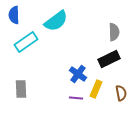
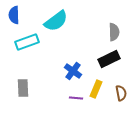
cyan rectangle: moved 1 px right; rotated 15 degrees clockwise
blue cross: moved 5 px left, 3 px up
gray rectangle: moved 2 px right, 1 px up
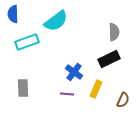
blue semicircle: moved 1 px left, 1 px up
blue cross: moved 1 px right, 1 px down
brown semicircle: moved 2 px right, 7 px down; rotated 35 degrees clockwise
purple line: moved 9 px left, 4 px up
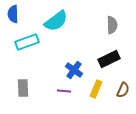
gray semicircle: moved 2 px left, 7 px up
blue cross: moved 2 px up
purple line: moved 3 px left, 3 px up
brown semicircle: moved 10 px up
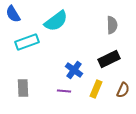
blue semicircle: rotated 30 degrees counterclockwise
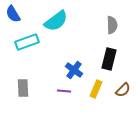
black rectangle: rotated 50 degrees counterclockwise
brown semicircle: rotated 21 degrees clockwise
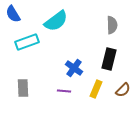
blue cross: moved 2 px up
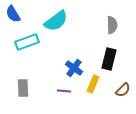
yellow rectangle: moved 3 px left, 5 px up
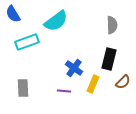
brown semicircle: moved 8 px up
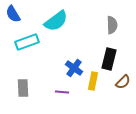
yellow rectangle: moved 3 px up; rotated 12 degrees counterclockwise
purple line: moved 2 px left, 1 px down
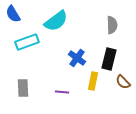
blue cross: moved 3 px right, 10 px up
brown semicircle: rotated 91 degrees clockwise
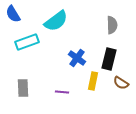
brown semicircle: moved 2 px left, 1 px down; rotated 14 degrees counterclockwise
